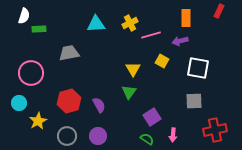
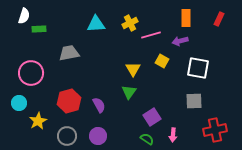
red rectangle: moved 8 px down
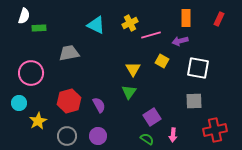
cyan triangle: moved 1 px down; rotated 30 degrees clockwise
green rectangle: moved 1 px up
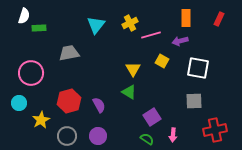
cyan triangle: rotated 42 degrees clockwise
green triangle: rotated 35 degrees counterclockwise
yellow star: moved 3 px right, 1 px up
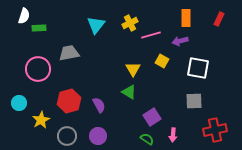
pink circle: moved 7 px right, 4 px up
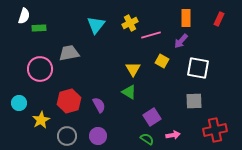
purple arrow: moved 1 px right; rotated 35 degrees counterclockwise
pink circle: moved 2 px right
pink arrow: rotated 104 degrees counterclockwise
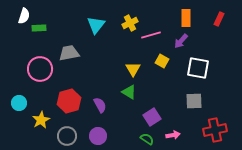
purple semicircle: moved 1 px right
